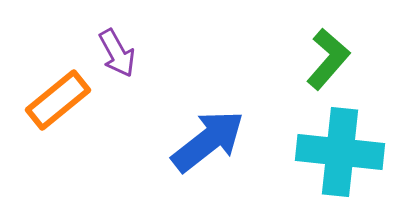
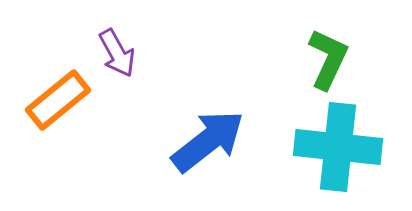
green L-shape: rotated 16 degrees counterclockwise
cyan cross: moved 2 px left, 5 px up
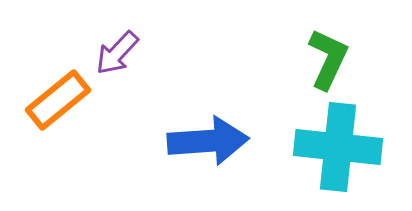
purple arrow: rotated 72 degrees clockwise
blue arrow: rotated 34 degrees clockwise
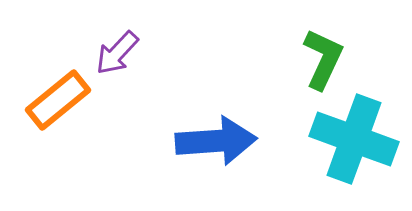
green L-shape: moved 5 px left
blue arrow: moved 8 px right
cyan cross: moved 16 px right, 8 px up; rotated 14 degrees clockwise
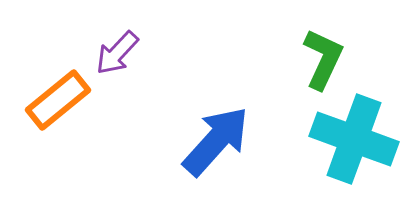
blue arrow: rotated 44 degrees counterclockwise
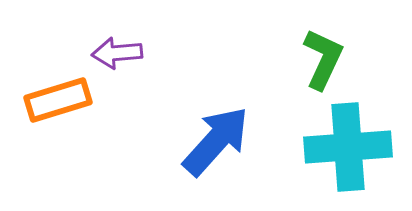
purple arrow: rotated 42 degrees clockwise
orange rectangle: rotated 22 degrees clockwise
cyan cross: moved 6 px left, 8 px down; rotated 24 degrees counterclockwise
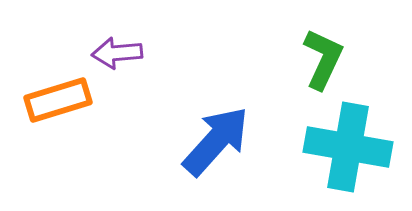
cyan cross: rotated 14 degrees clockwise
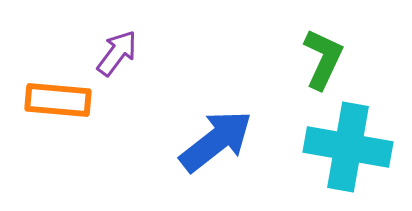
purple arrow: rotated 132 degrees clockwise
orange rectangle: rotated 22 degrees clockwise
blue arrow: rotated 10 degrees clockwise
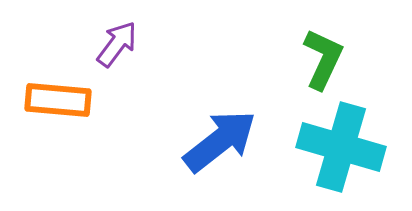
purple arrow: moved 9 px up
blue arrow: moved 4 px right
cyan cross: moved 7 px left; rotated 6 degrees clockwise
